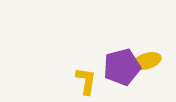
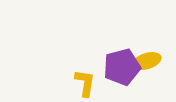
yellow L-shape: moved 1 px left, 2 px down
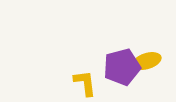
yellow L-shape: rotated 16 degrees counterclockwise
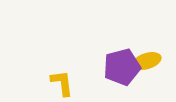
yellow L-shape: moved 23 px left
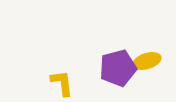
purple pentagon: moved 4 px left, 1 px down
